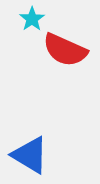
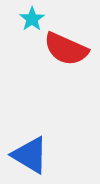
red semicircle: moved 1 px right, 1 px up
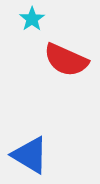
red semicircle: moved 11 px down
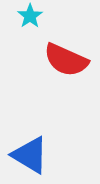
cyan star: moved 2 px left, 3 px up
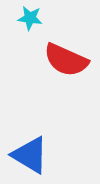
cyan star: moved 2 px down; rotated 30 degrees counterclockwise
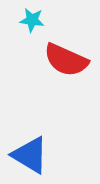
cyan star: moved 2 px right, 2 px down
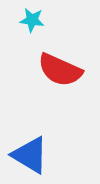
red semicircle: moved 6 px left, 10 px down
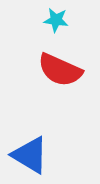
cyan star: moved 24 px right
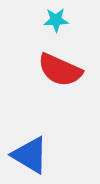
cyan star: rotated 10 degrees counterclockwise
